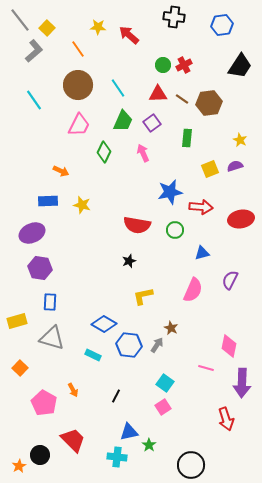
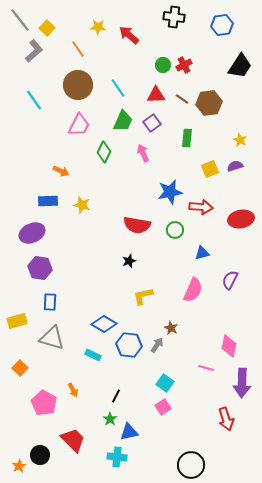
red triangle at (158, 94): moved 2 px left, 1 px down
green star at (149, 445): moved 39 px left, 26 px up
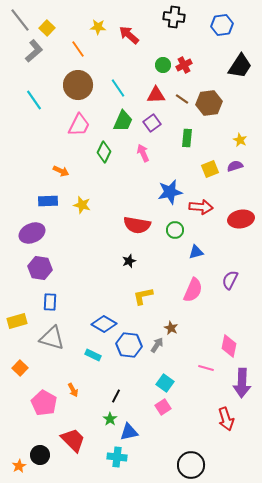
blue triangle at (202, 253): moved 6 px left, 1 px up
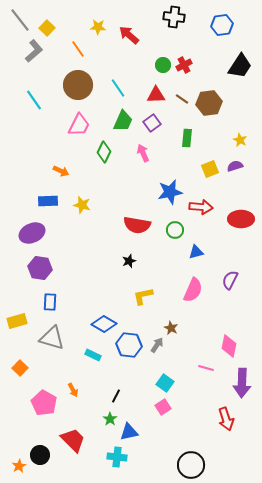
red ellipse at (241, 219): rotated 10 degrees clockwise
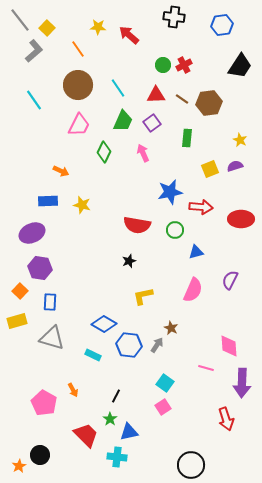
pink diamond at (229, 346): rotated 15 degrees counterclockwise
orange square at (20, 368): moved 77 px up
red trapezoid at (73, 440): moved 13 px right, 5 px up
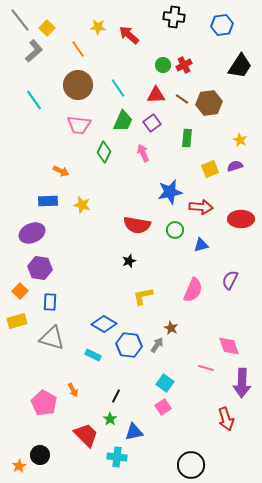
pink trapezoid at (79, 125): rotated 70 degrees clockwise
blue triangle at (196, 252): moved 5 px right, 7 px up
pink diamond at (229, 346): rotated 15 degrees counterclockwise
blue triangle at (129, 432): moved 5 px right
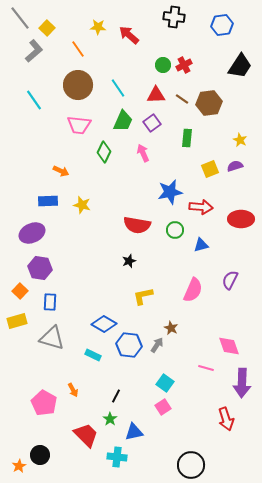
gray line at (20, 20): moved 2 px up
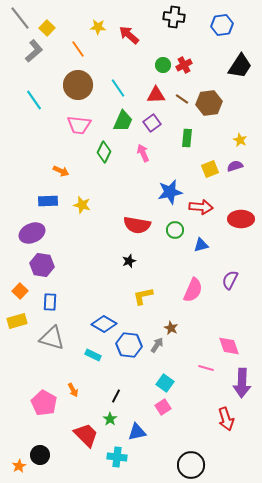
purple hexagon at (40, 268): moved 2 px right, 3 px up
blue triangle at (134, 432): moved 3 px right
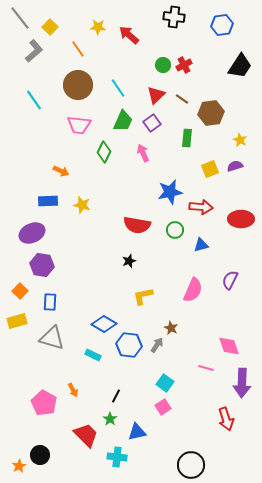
yellow square at (47, 28): moved 3 px right, 1 px up
red triangle at (156, 95): rotated 42 degrees counterclockwise
brown hexagon at (209, 103): moved 2 px right, 10 px down
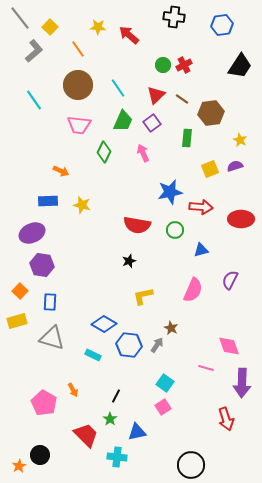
blue triangle at (201, 245): moved 5 px down
